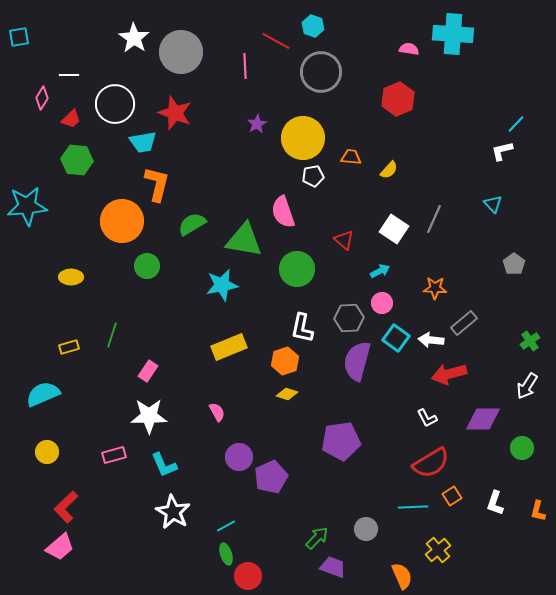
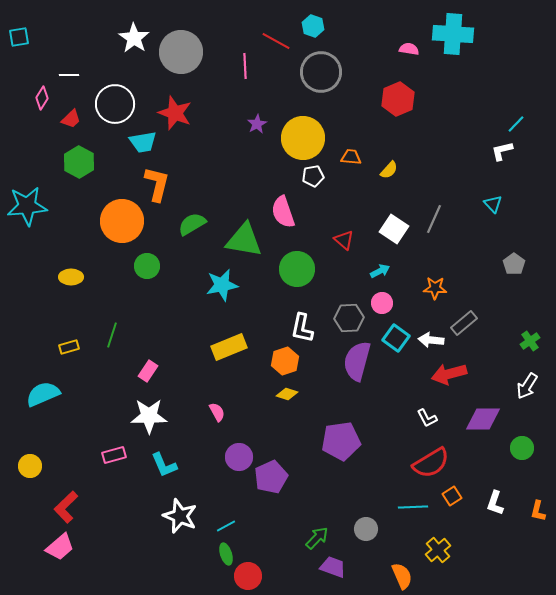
green hexagon at (77, 160): moved 2 px right, 2 px down; rotated 24 degrees clockwise
yellow circle at (47, 452): moved 17 px left, 14 px down
white star at (173, 512): moved 7 px right, 4 px down; rotated 8 degrees counterclockwise
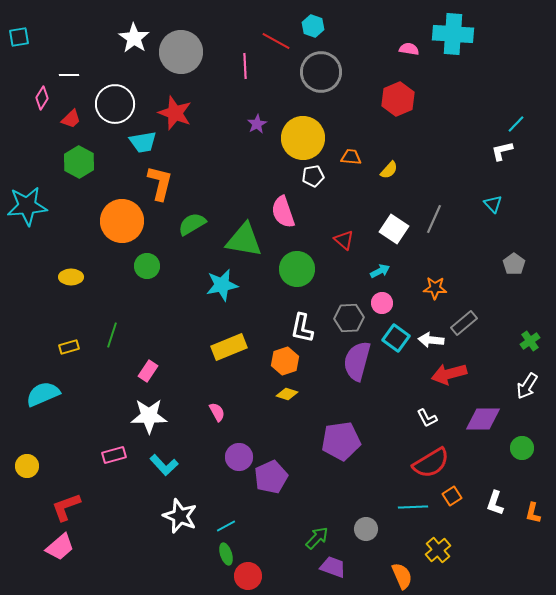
orange L-shape at (157, 184): moved 3 px right, 1 px up
cyan L-shape at (164, 465): rotated 20 degrees counterclockwise
yellow circle at (30, 466): moved 3 px left
red L-shape at (66, 507): rotated 24 degrees clockwise
orange L-shape at (538, 511): moved 5 px left, 2 px down
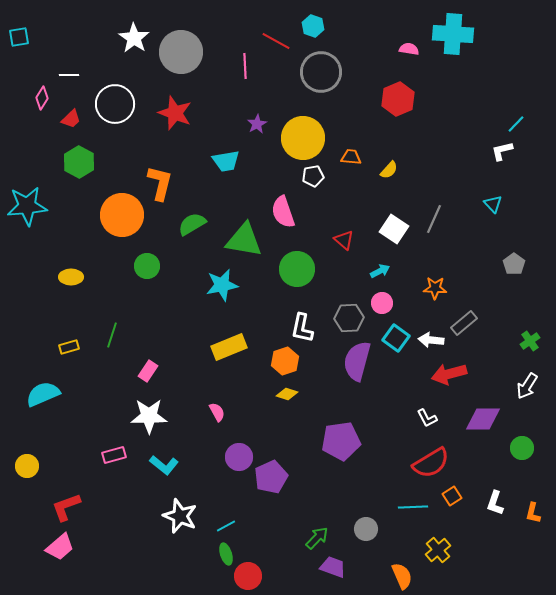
cyan trapezoid at (143, 142): moved 83 px right, 19 px down
orange circle at (122, 221): moved 6 px up
cyan L-shape at (164, 465): rotated 8 degrees counterclockwise
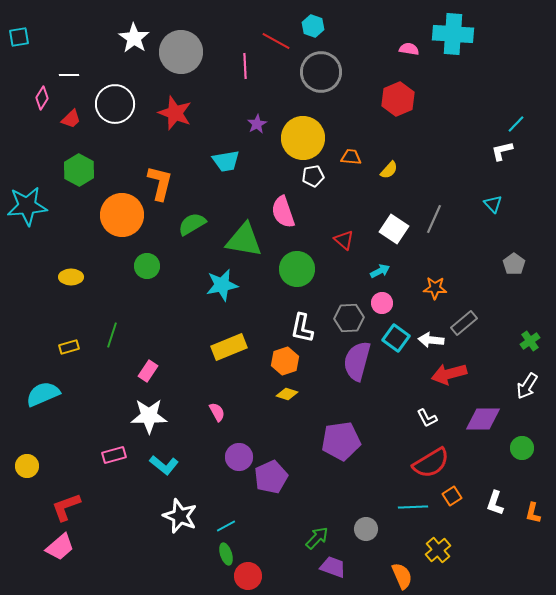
green hexagon at (79, 162): moved 8 px down
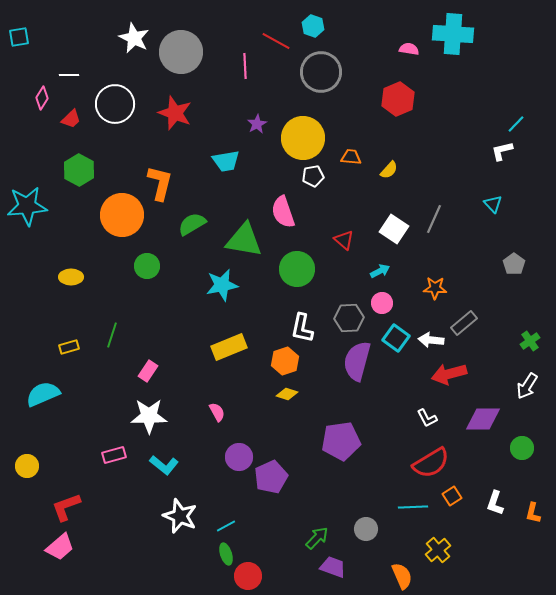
white star at (134, 38): rotated 8 degrees counterclockwise
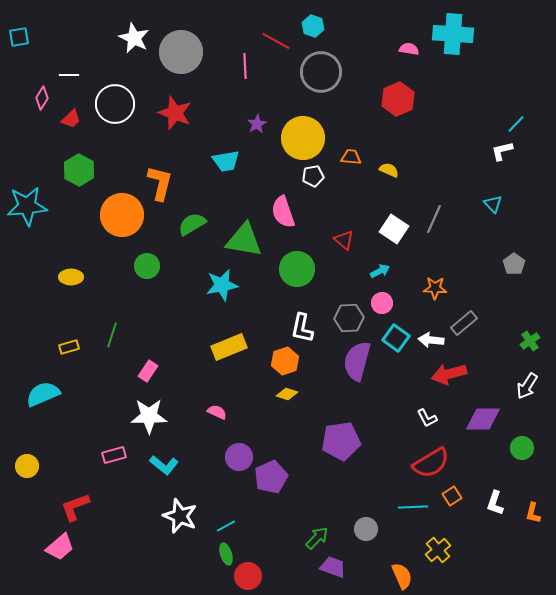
yellow semicircle at (389, 170): rotated 108 degrees counterclockwise
pink semicircle at (217, 412): rotated 36 degrees counterclockwise
red L-shape at (66, 507): moved 9 px right
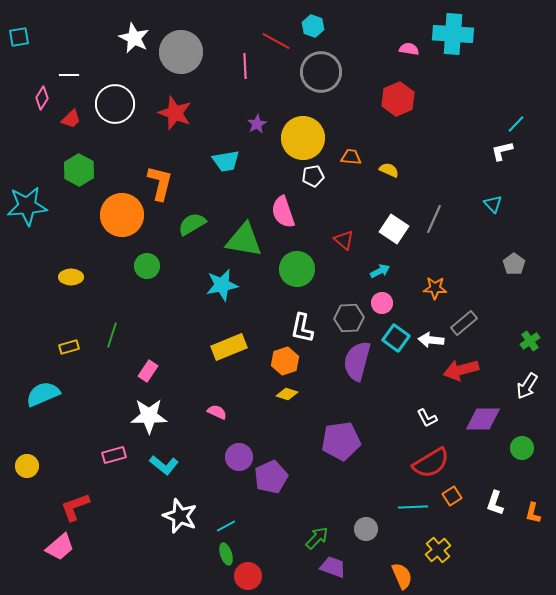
red arrow at (449, 374): moved 12 px right, 4 px up
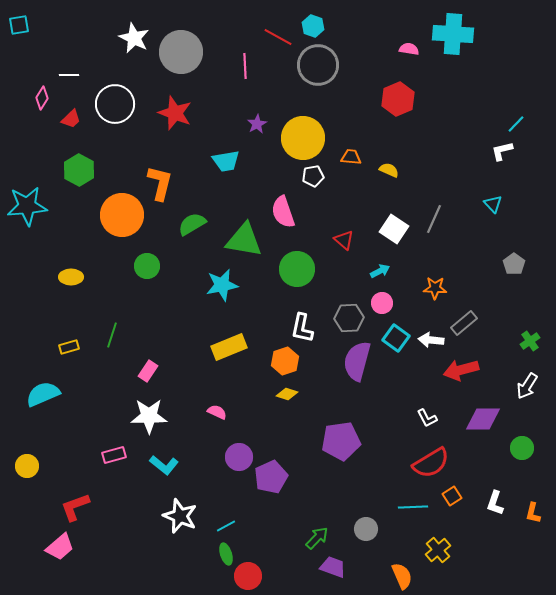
cyan square at (19, 37): moved 12 px up
red line at (276, 41): moved 2 px right, 4 px up
gray circle at (321, 72): moved 3 px left, 7 px up
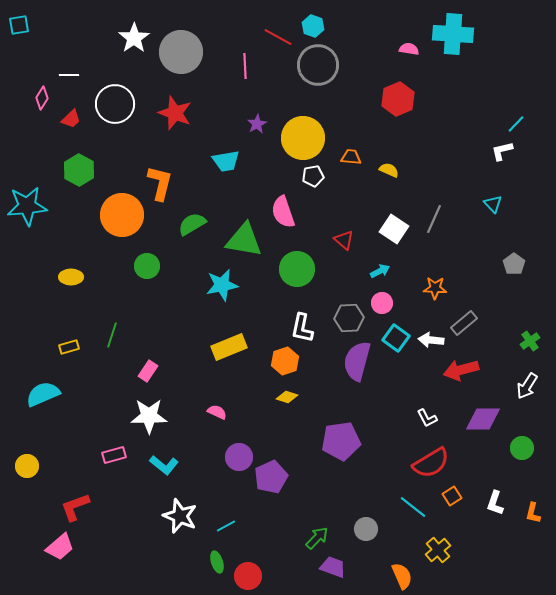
white star at (134, 38): rotated 12 degrees clockwise
yellow diamond at (287, 394): moved 3 px down
cyan line at (413, 507): rotated 40 degrees clockwise
green ellipse at (226, 554): moved 9 px left, 8 px down
